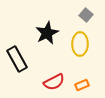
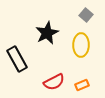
yellow ellipse: moved 1 px right, 1 px down
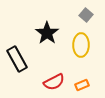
black star: rotated 10 degrees counterclockwise
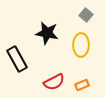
black star: rotated 25 degrees counterclockwise
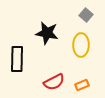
black rectangle: rotated 30 degrees clockwise
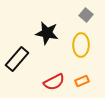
black rectangle: rotated 40 degrees clockwise
orange rectangle: moved 4 px up
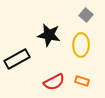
black star: moved 2 px right, 2 px down
black rectangle: rotated 20 degrees clockwise
orange rectangle: rotated 40 degrees clockwise
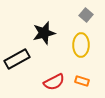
black star: moved 5 px left, 2 px up; rotated 25 degrees counterclockwise
